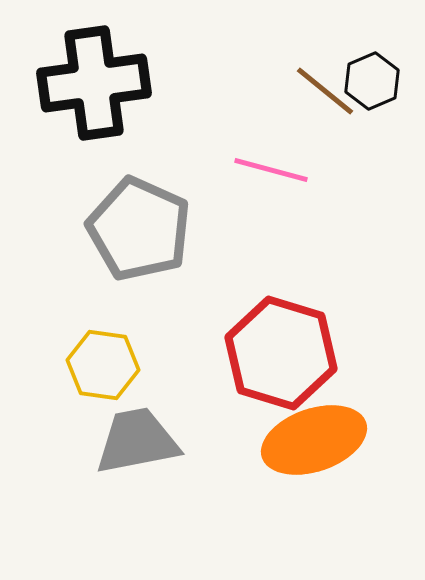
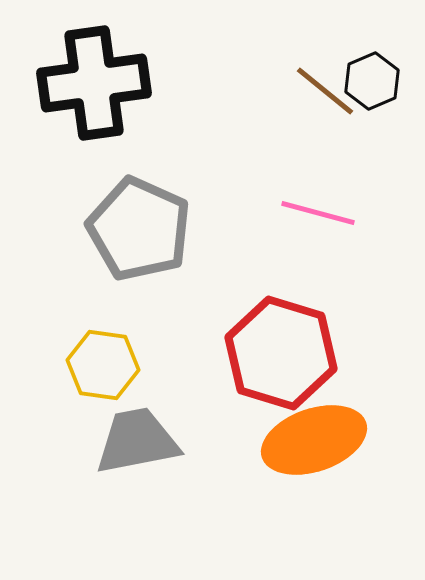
pink line: moved 47 px right, 43 px down
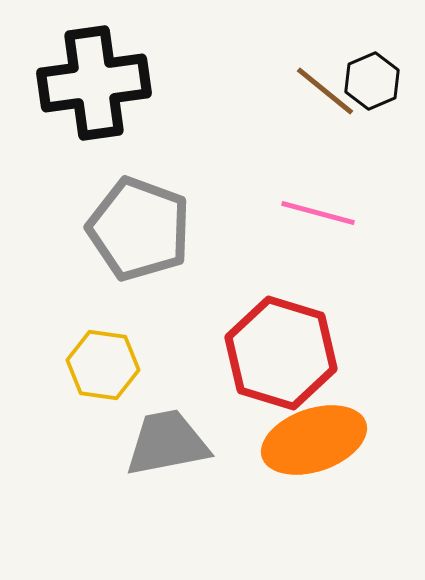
gray pentagon: rotated 4 degrees counterclockwise
gray trapezoid: moved 30 px right, 2 px down
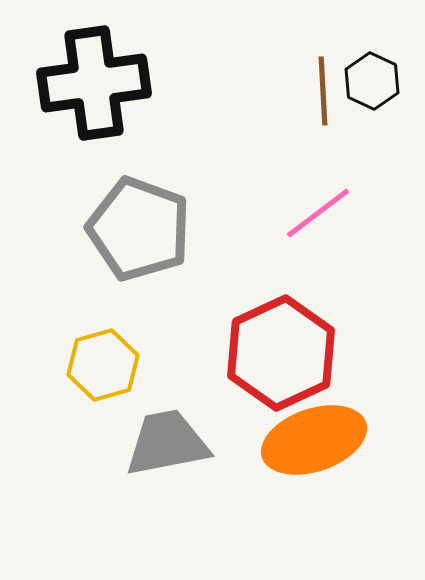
black hexagon: rotated 12 degrees counterclockwise
brown line: moved 2 px left; rotated 48 degrees clockwise
pink line: rotated 52 degrees counterclockwise
red hexagon: rotated 18 degrees clockwise
yellow hexagon: rotated 24 degrees counterclockwise
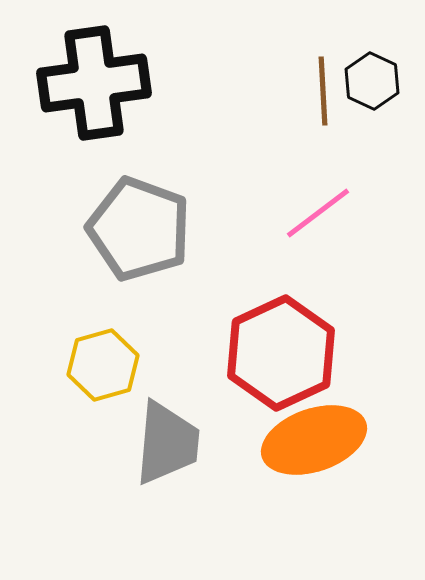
gray trapezoid: rotated 106 degrees clockwise
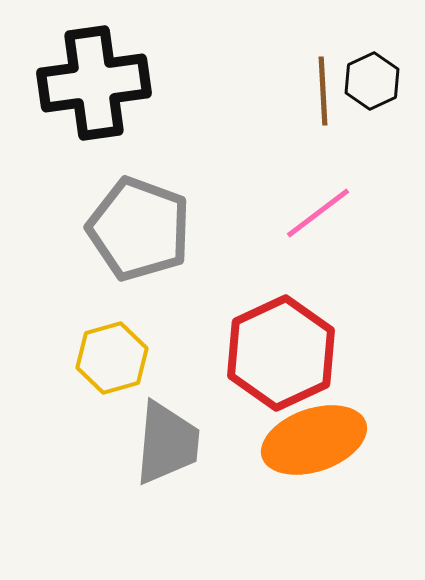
black hexagon: rotated 10 degrees clockwise
yellow hexagon: moved 9 px right, 7 px up
